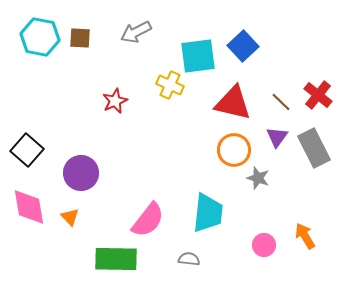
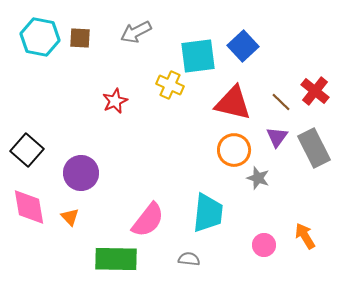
red cross: moved 3 px left, 4 px up
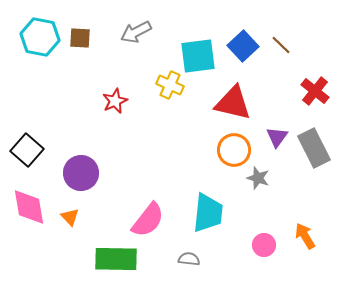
brown line: moved 57 px up
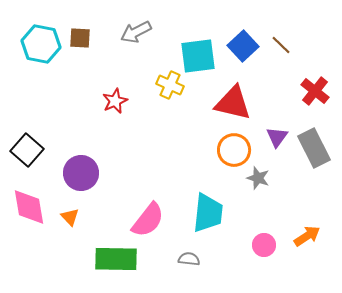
cyan hexagon: moved 1 px right, 7 px down
orange arrow: moved 2 px right; rotated 88 degrees clockwise
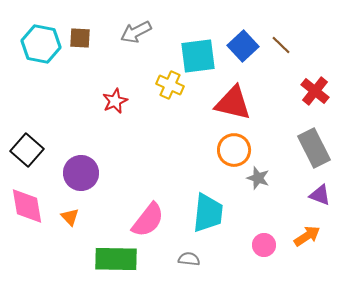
purple triangle: moved 43 px right, 58 px down; rotated 45 degrees counterclockwise
pink diamond: moved 2 px left, 1 px up
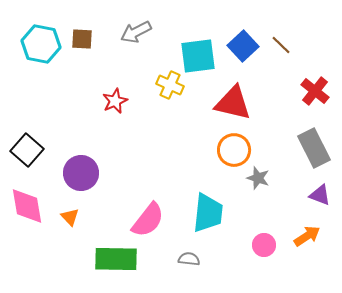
brown square: moved 2 px right, 1 px down
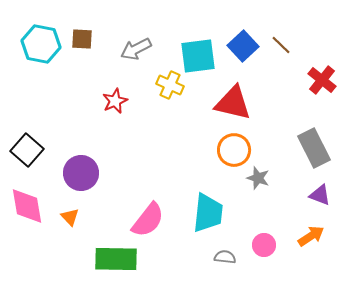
gray arrow: moved 17 px down
red cross: moved 7 px right, 11 px up
orange arrow: moved 4 px right
gray semicircle: moved 36 px right, 2 px up
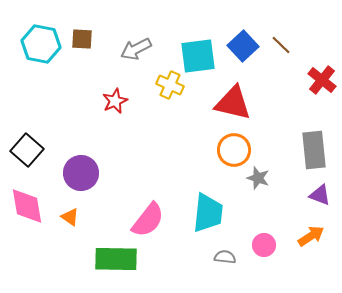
gray rectangle: moved 2 px down; rotated 21 degrees clockwise
orange triangle: rotated 12 degrees counterclockwise
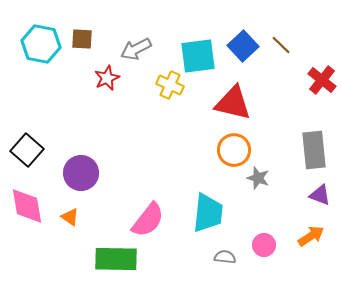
red star: moved 8 px left, 23 px up
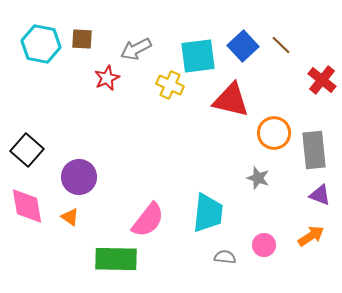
red triangle: moved 2 px left, 3 px up
orange circle: moved 40 px right, 17 px up
purple circle: moved 2 px left, 4 px down
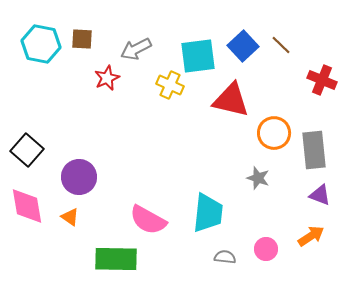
red cross: rotated 16 degrees counterclockwise
pink semicircle: rotated 81 degrees clockwise
pink circle: moved 2 px right, 4 px down
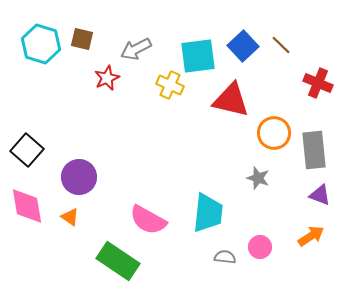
brown square: rotated 10 degrees clockwise
cyan hexagon: rotated 6 degrees clockwise
red cross: moved 4 px left, 3 px down
pink circle: moved 6 px left, 2 px up
green rectangle: moved 2 px right, 2 px down; rotated 33 degrees clockwise
